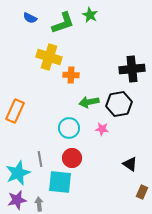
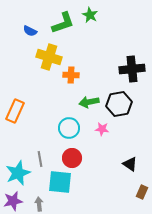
blue semicircle: moved 13 px down
purple star: moved 4 px left, 1 px down
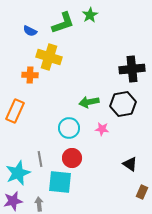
green star: rotated 14 degrees clockwise
orange cross: moved 41 px left
black hexagon: moved 4 px right
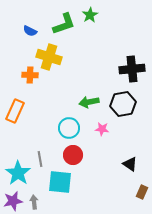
green L-shape: moved 1 px right, 1 px down
red circle: moved 1 px right, 3 px up
cyan star: rotated 15 degrees counterclockwise
gray arrow: moved 5 px left, 2 px up
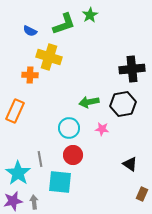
brown rectangle: moved 2 px down
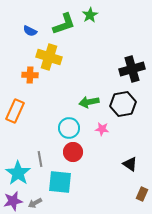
black cross: rotated 10 degrees counterclockwise
red circle: moved 3 px up
gray arrow: moved 1 px right, 1 px down; rotated 112 degrees counterclockwise
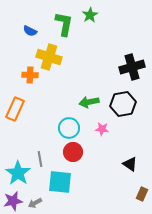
green L-shape: rotated 60 degrees counterclockwise
black cross: moved 2 px up
orange rectangle: moved 2 px up
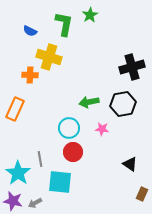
purple star: rotated 24 degrees clockwise
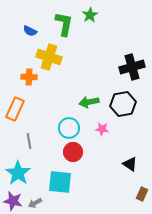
orange cross: moved 1 px left, 2 px down
gray line: moved 11 px left, 18 px up
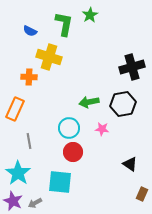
purple star: rotated 12 degrees clockwise
